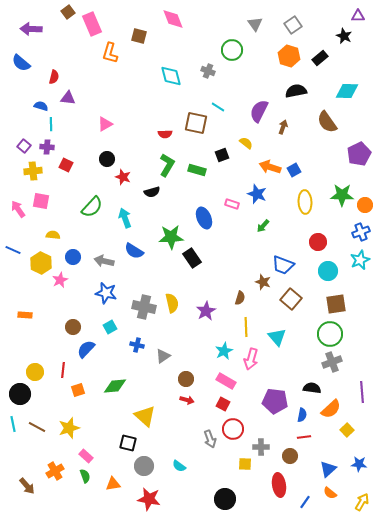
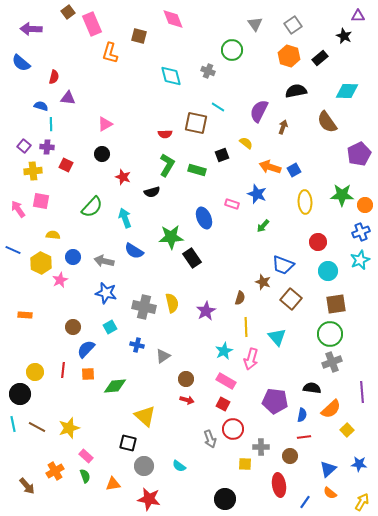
black circle at (107, 159): moved 5 px left, 5 px up
orange square at (78, 390): moved 10 px right, 16 px up; rotated 16 degrees clockwise
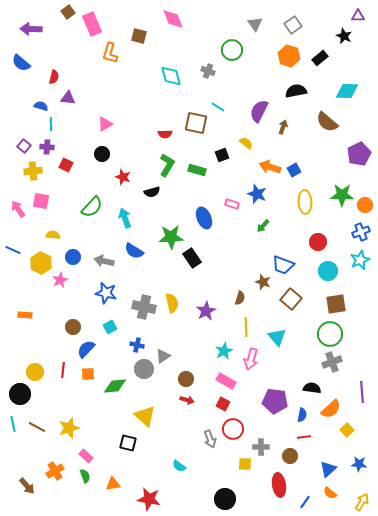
brown semicircle at (327, 122): rotated 15 degrees counterclockwise
gray circle at (144, 466): moved 97 px up
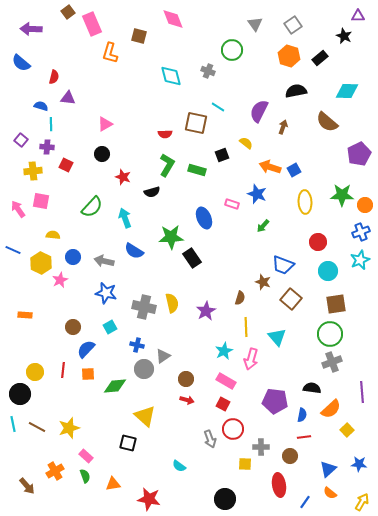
purple square at (24, 146): moved 3 px left, 6 px up
